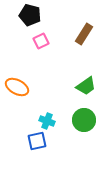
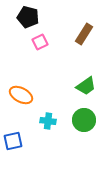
black pentagon: moved 2 px left, 2 px down
pink square: moved 1 px left, 1 px down
orange ellipse: moved 4 px right, 8 px down
cyan cross: moved 1 px right; rotated 14 degrees counterclockwise
blue square: moved 24 px left
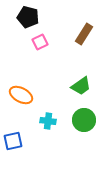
green trapezoid: moved 5 px left
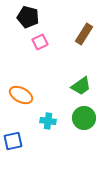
green circle: moved 2 px up
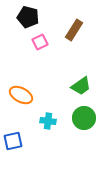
brown rectangle: moved 10 px left, 4 px up
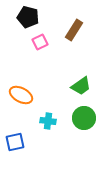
blue square: moved 2 px right, 1 px down
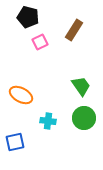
green trapezoid: rotated 90 degrees counterclockwise
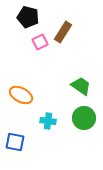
brown rectangle: moved 11 px left, 2 px down
green trapezoid: rotated 20 degrees counterclockwise
blue square: rotated 24 degrees clockwise
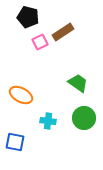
brown rectangle: rotated 25 degrees clockwise
green trapezoid: moved 3 px left, 3 px up
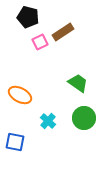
orange ellipse: moved 1 px left
cyan cross: rotated 35 degrees clockwise
